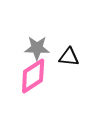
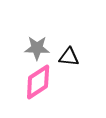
pink diamond: moved 5 px right, 6 px down
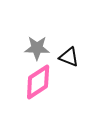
black triangle: rotated 15 degrees clockwise
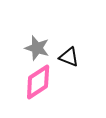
gray star: rotated 15 degrees clockwise
